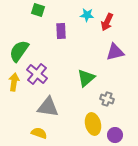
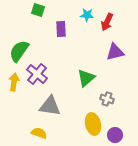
purple rectangle: moved 2 px up
gray triangle: moved 2 px right, 1 px up
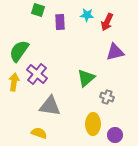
purple rectangle: moved 1 px left, 7 px up
gray cross: moved 2 px up
yellow ellipse: rotated 15 degrees clockwise
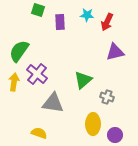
green triangle: moved 3 px left, 2 px down
gray triangle: moved 3 px right, 3 px up
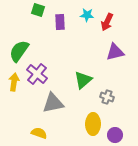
gray triangle: rotated 20 degrees counterclockwise
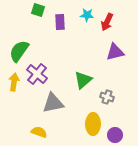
yellow semicircle: moved 1 px up
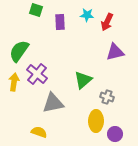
green square: moved 2 px left
yellow ellipse: moved 3 px right, 3 px up
purple circle: moved 1 px up
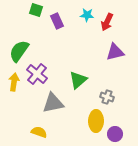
purple rectangle: moved 3 px left, 1 px up; rotated 21 degrees counterclockwise
green triangle: moved 5 px left
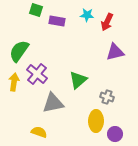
purple rectangle: rotated 56 degrees counterclockwise
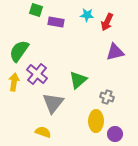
purple rectangle: moved 1 px left, 1 px down
gray triangle: rotated 40 degrees counterclockwise
yellow semicircle: moved 4 px right
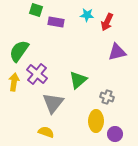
purple triangle: moved 2 px right
yellow semicircle: moved 3 px right
